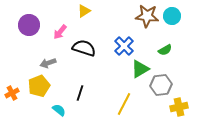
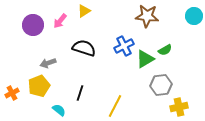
cyan circle: moved 22 px right
purple circle: moved 4 px right
pink arrow: moved 11 px up
blue cross: rotated 18 degrees clockwise
green triangle: moved 5 px right, 10 px up
yellow line: moved 9 px left, 2 px down
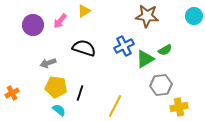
yellow pentagon: moved 17 px right, 1 px down; rotated 30 degrees clockwise
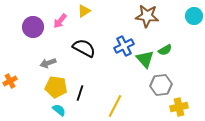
purple circle: moved 2 px down
black semicircle: rotated 10 degrees clockwise
green triangle: rotated 42 degrees counterclockwise
orange cross: moved 2 px left, 12 px up
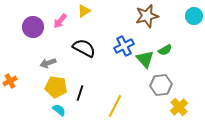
brown star: rotated 20 degrees counterclockwise
yellow cross: rotated 30 degrees counterclockwise
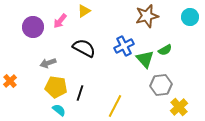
cyan circle: moved 4 px left, 1 px down
orange cross: rotated 16 degrees counterclockwise
